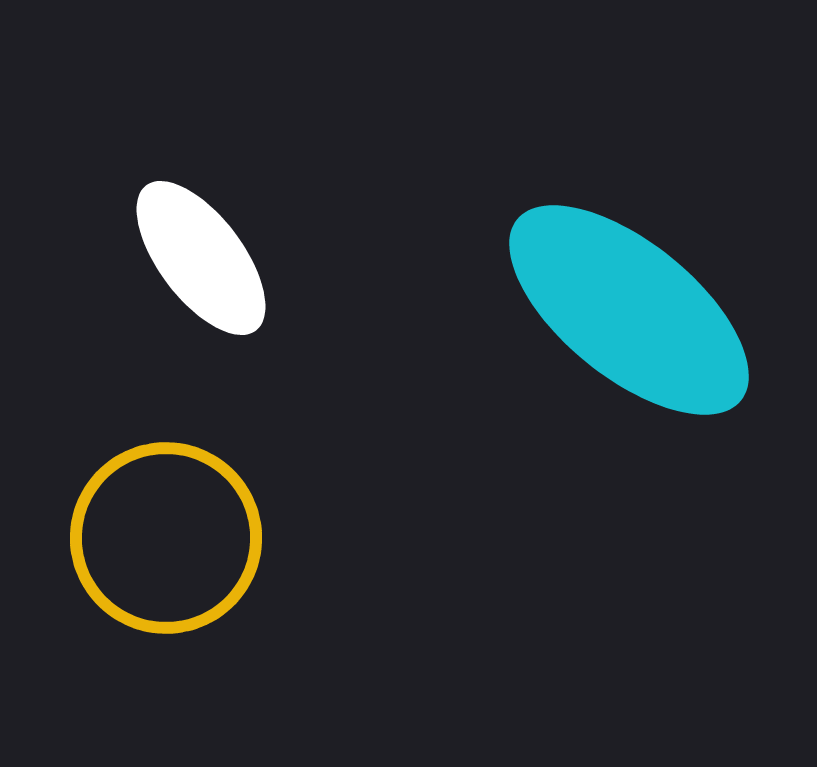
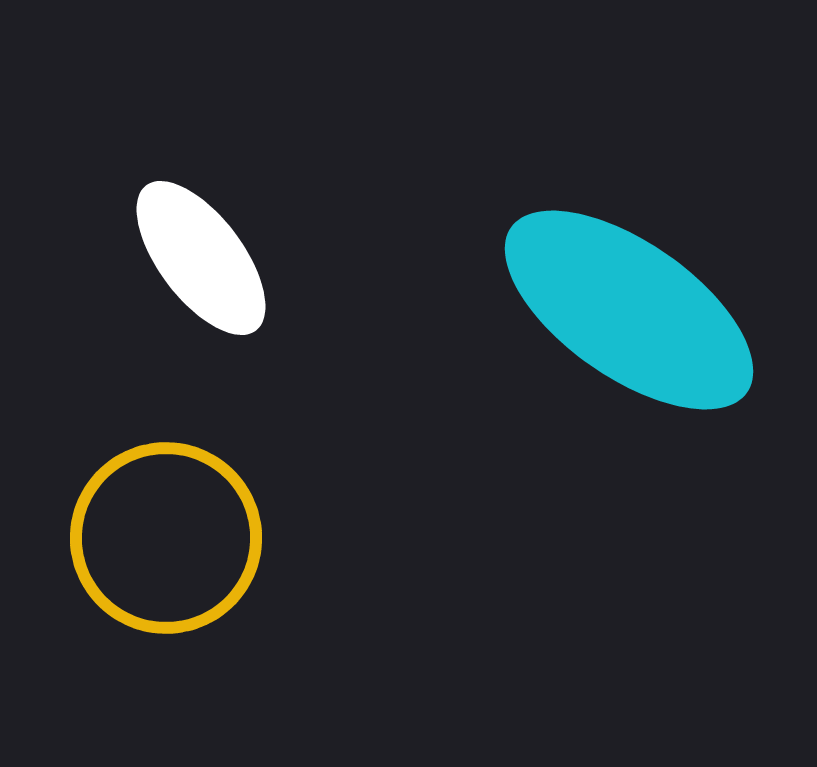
cyan ellipse: rotated 4 degrees counterclockwise
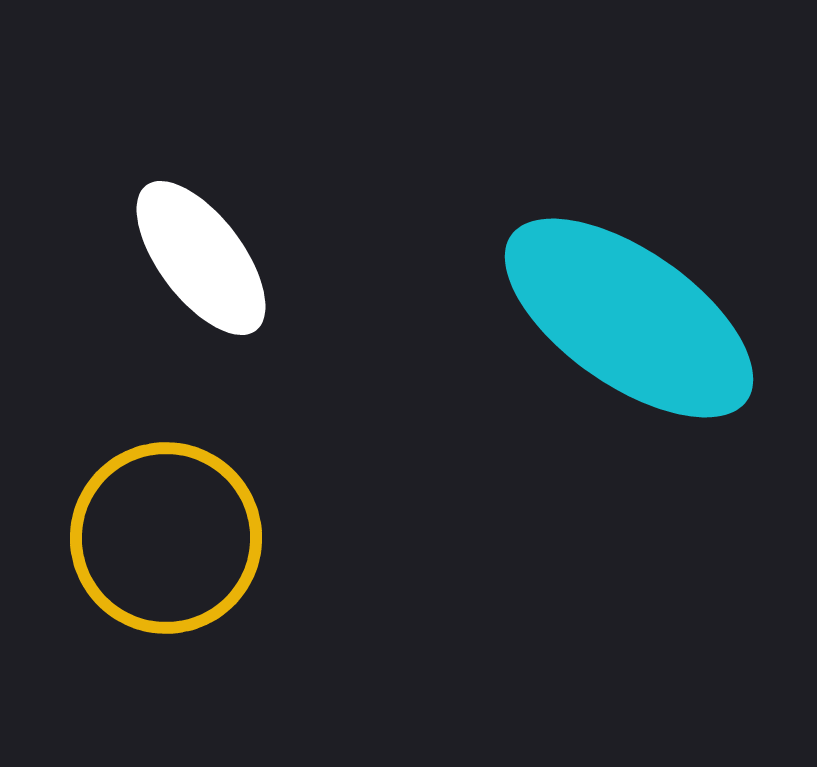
cyan ellipse: moved 8 px down
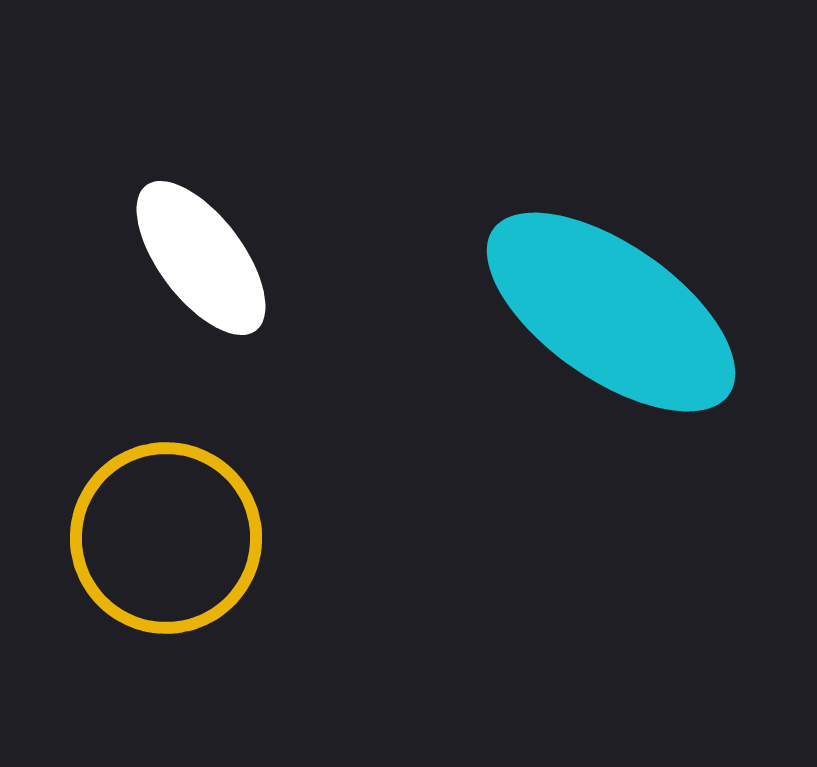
cyan ellipse: moved 18 px left, 6 px up
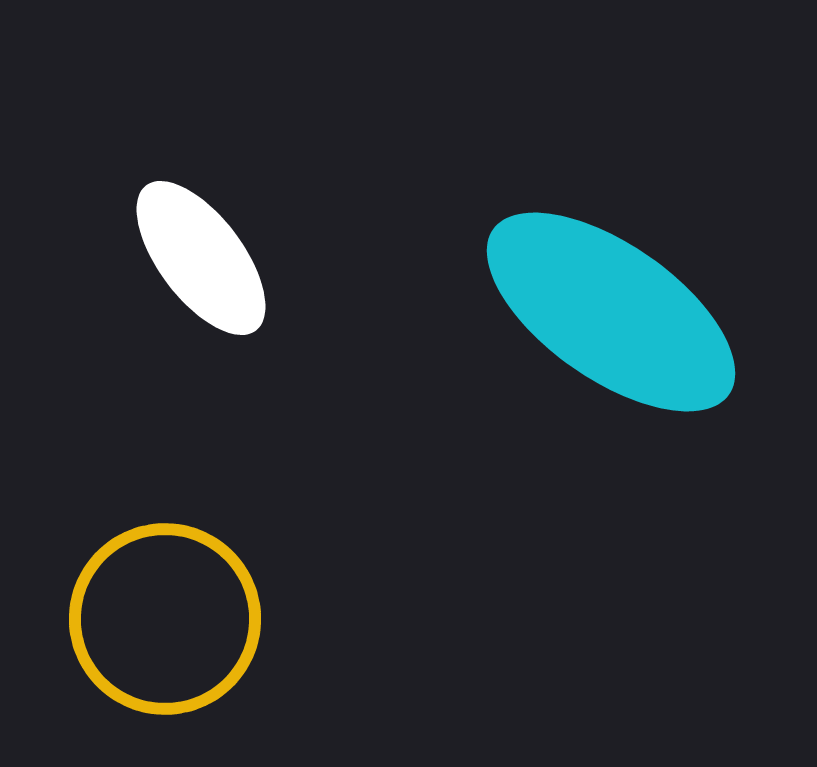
yellow circle: moved 1 px left, 81 px down
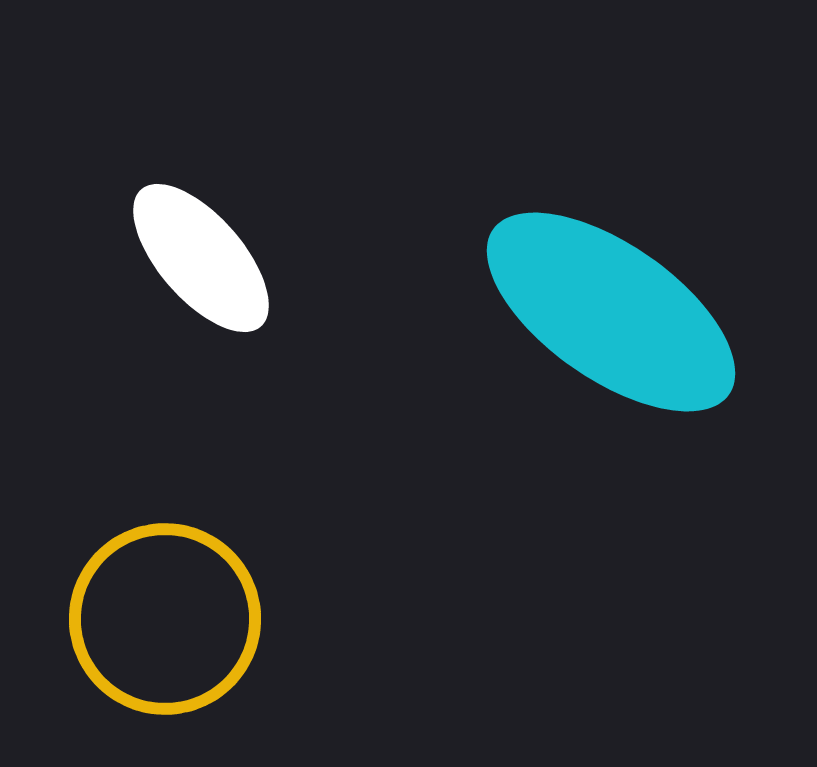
white ellipse: rotated 4 degrees counterclockwise
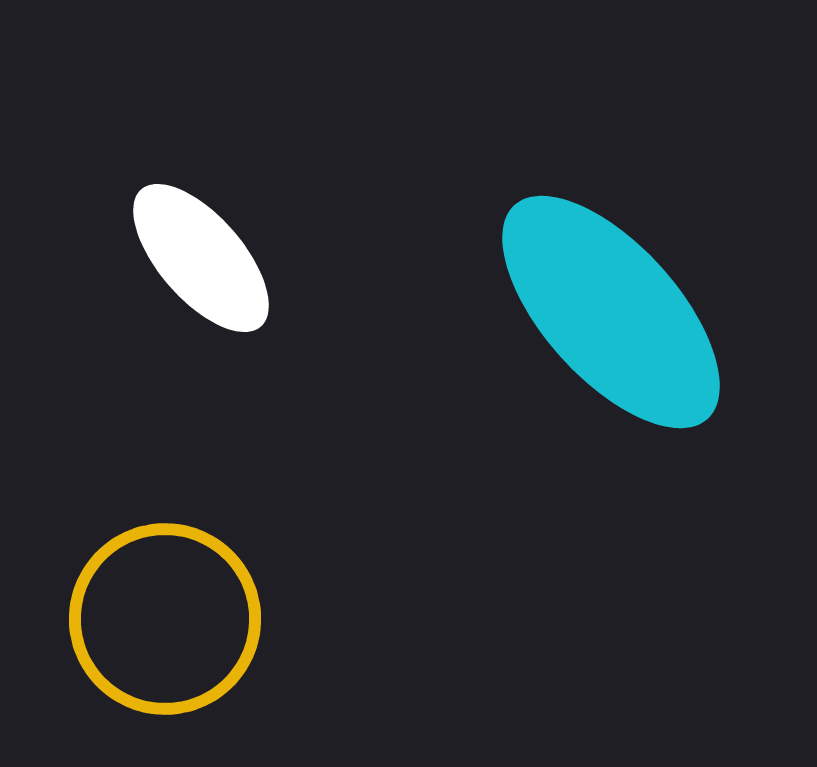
cyan ellipse: rotated 13 degrees clockwise
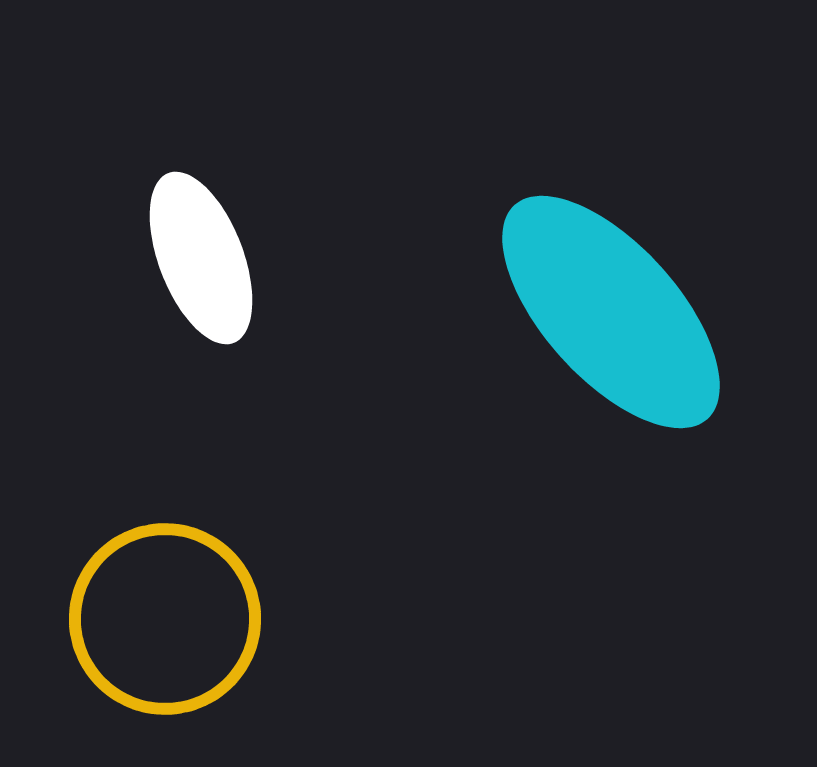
white ellipse: rotated 20 degrees clockwise
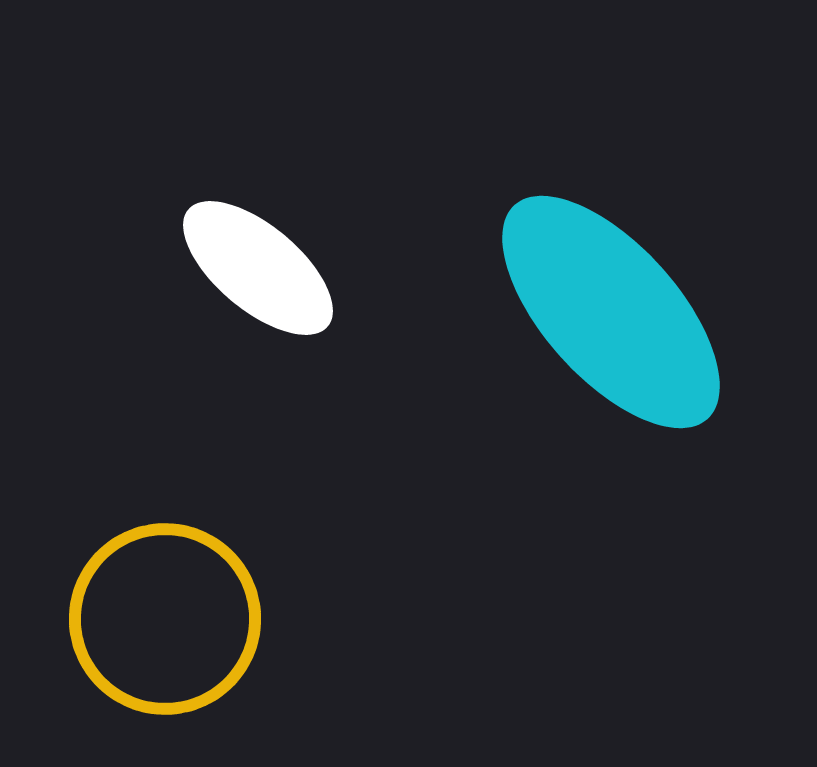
white ellipse: moved 57 px right, 10 px down; rotated 29 degrees counterclockwise
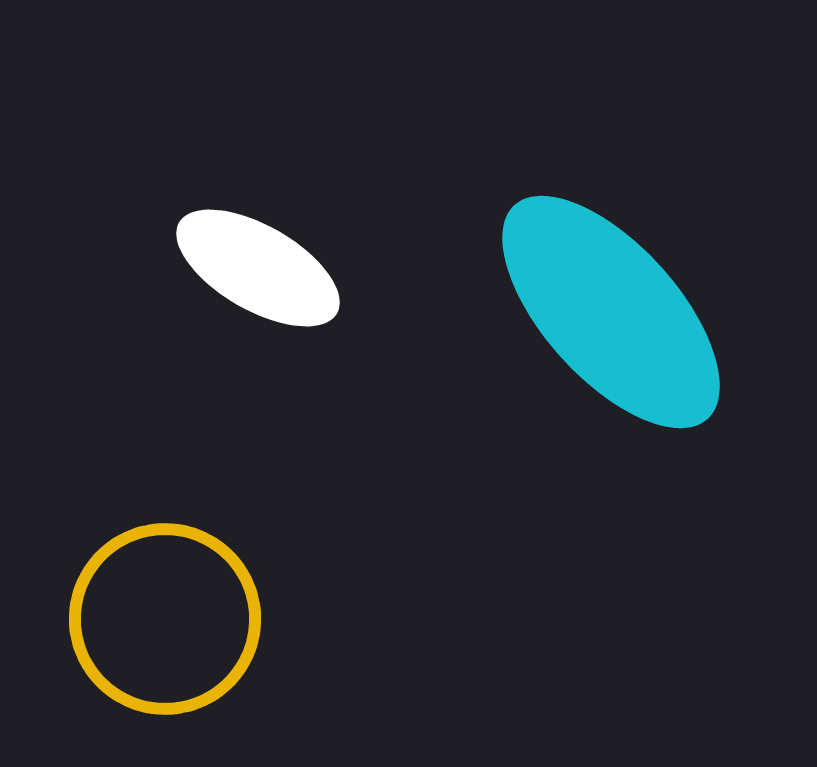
white ellipse: rotated 10 degrees counterclockwise
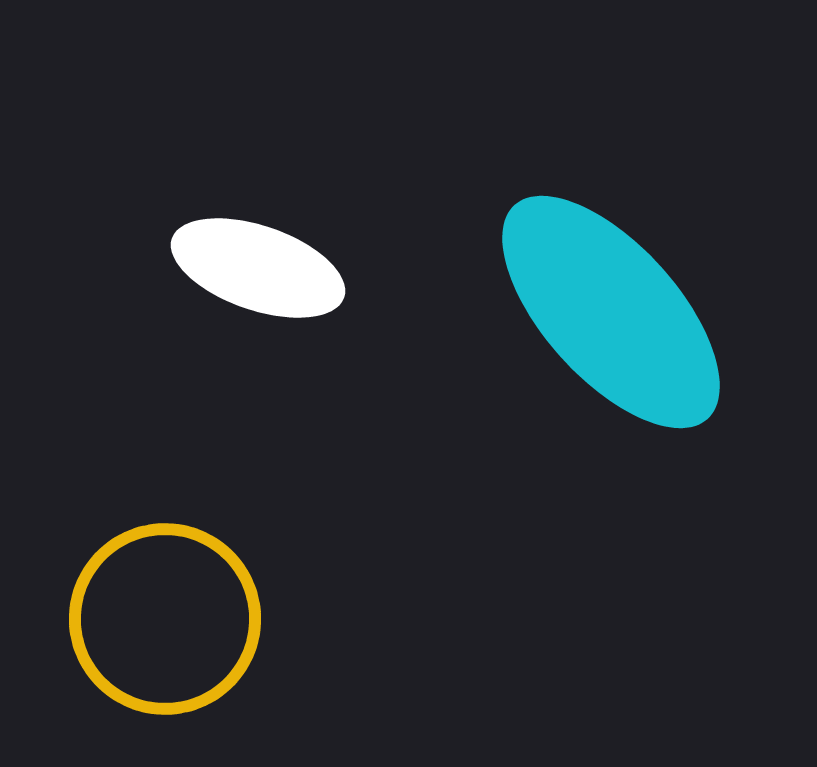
white ellipse: rotated 11 degrees counterclockwise
